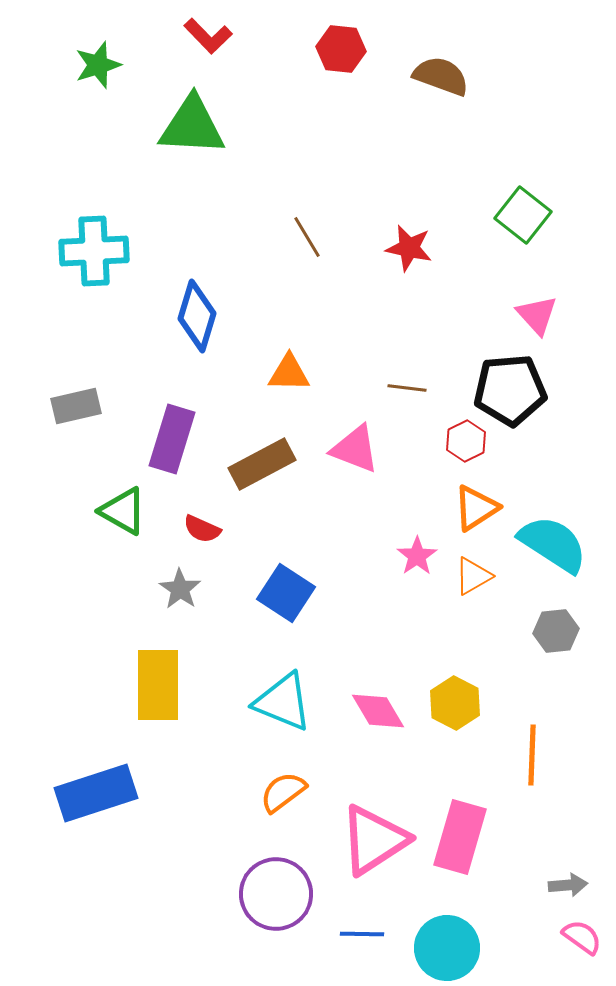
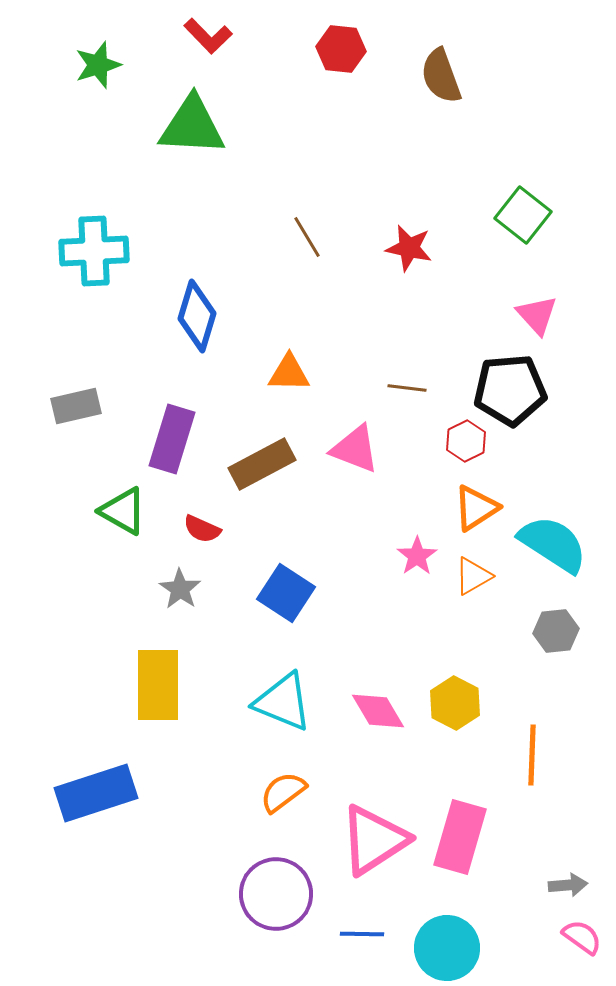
brown semicircle at (441, 76): rotated 130 degrees counterclockwise
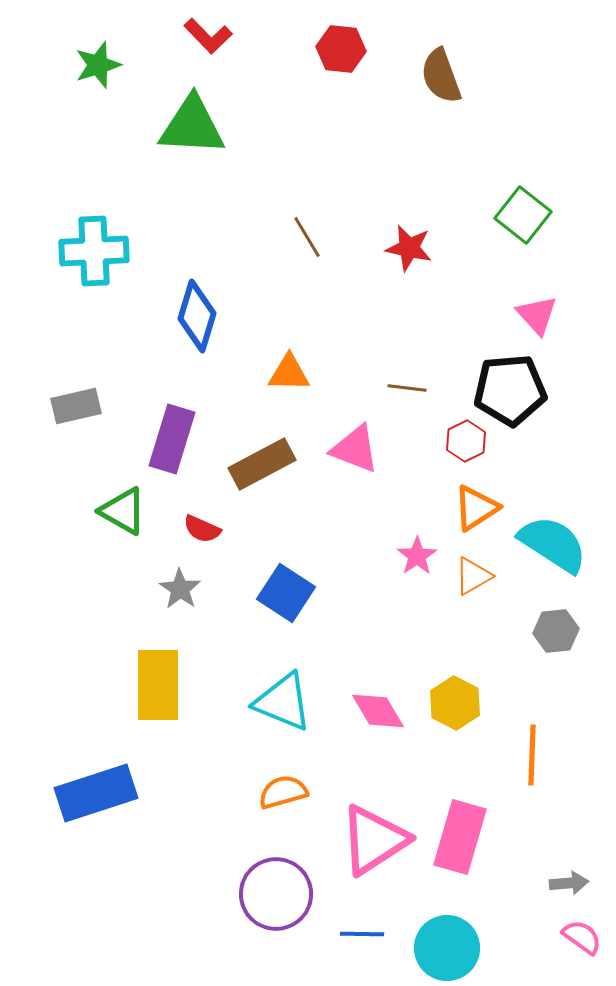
orange semicircle at (283, 792): rotated 21 degrees clockwise
gray arrow at (568, 885): moved 1 px right, 2 px up
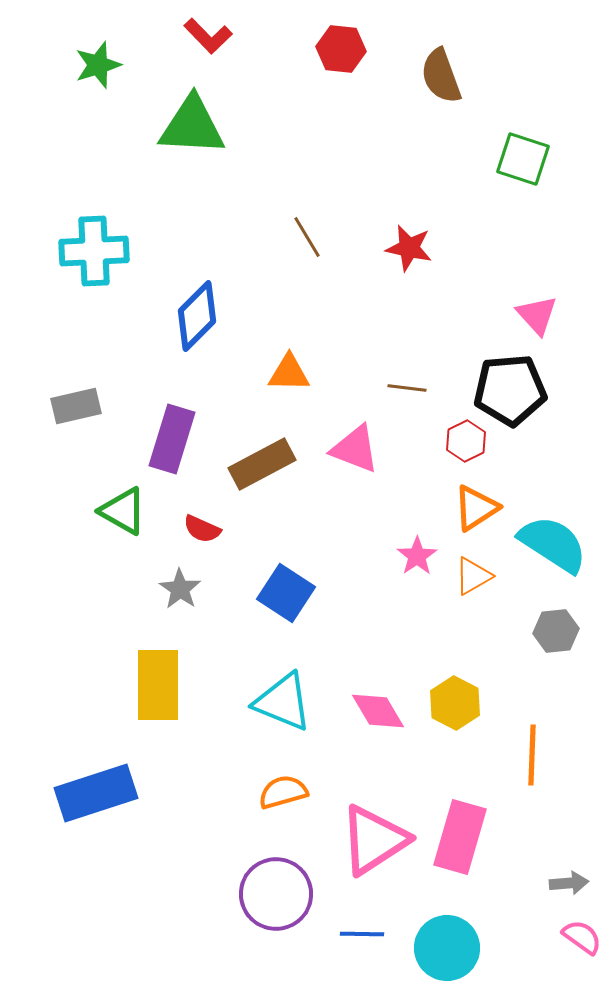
green square at (523, 215): moved 56 px up; rotated 20 degrees counterclockwise
blue diamond at (197, 316): rotated 28 degrees clockwise
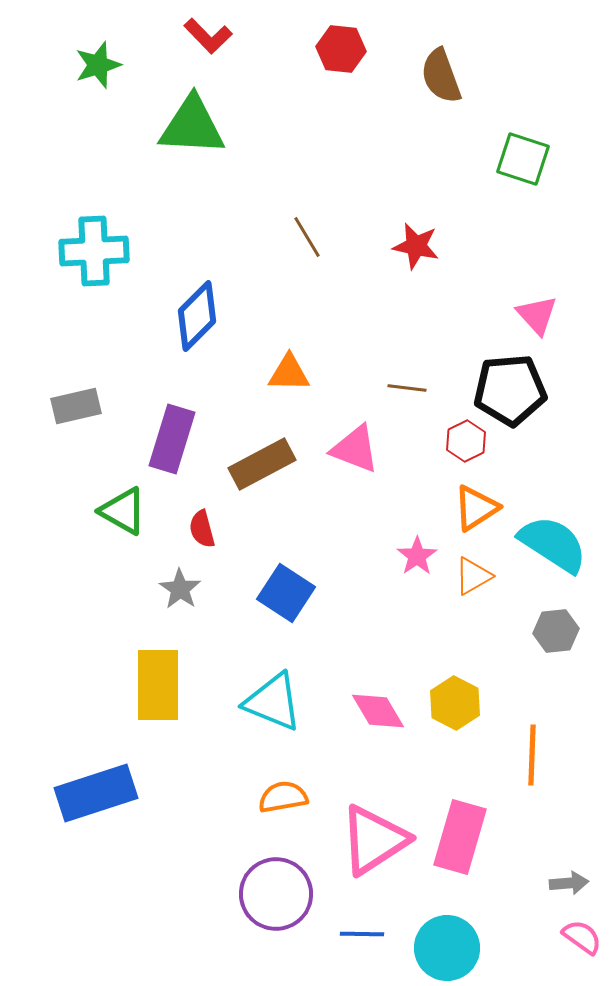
red star at (409, 248): moved 7 px right, 2 px up
red semicircle at (202, 529): rotated 51 degrees clockwise
cyan triangle at (283, 702): moved 10 px left
orange semicircle at (283, 792): moved 5 px down; rotated 6 degrees clockwise
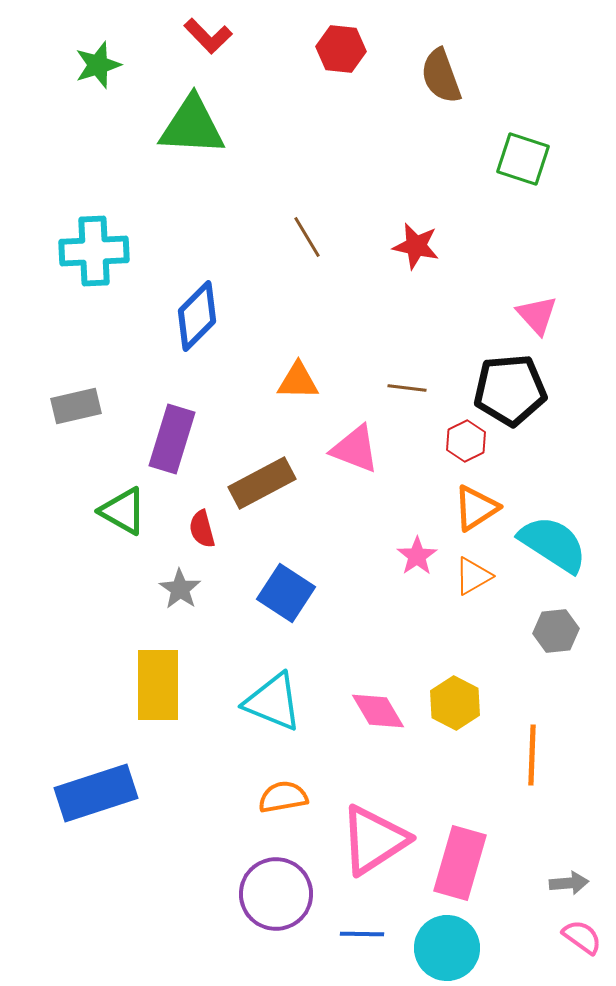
orange triangle at (289, 373): moved 9 px right, 8 px down
brown rectangle at (262, 464): moved 19 px down
pink rectangle at (460, 837): moved 26 px down
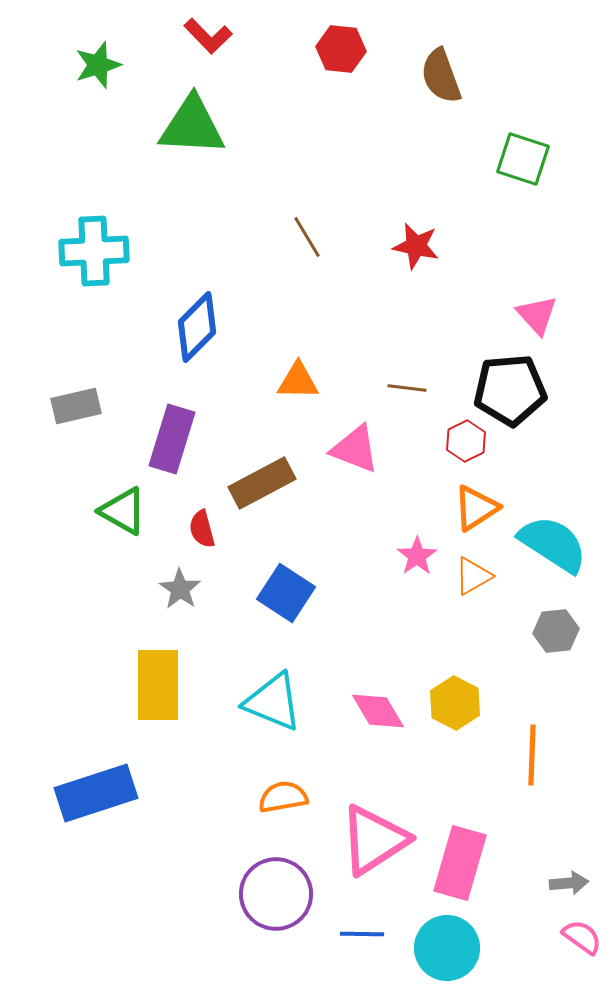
blue diamond at (197, 316): moved 11 px down
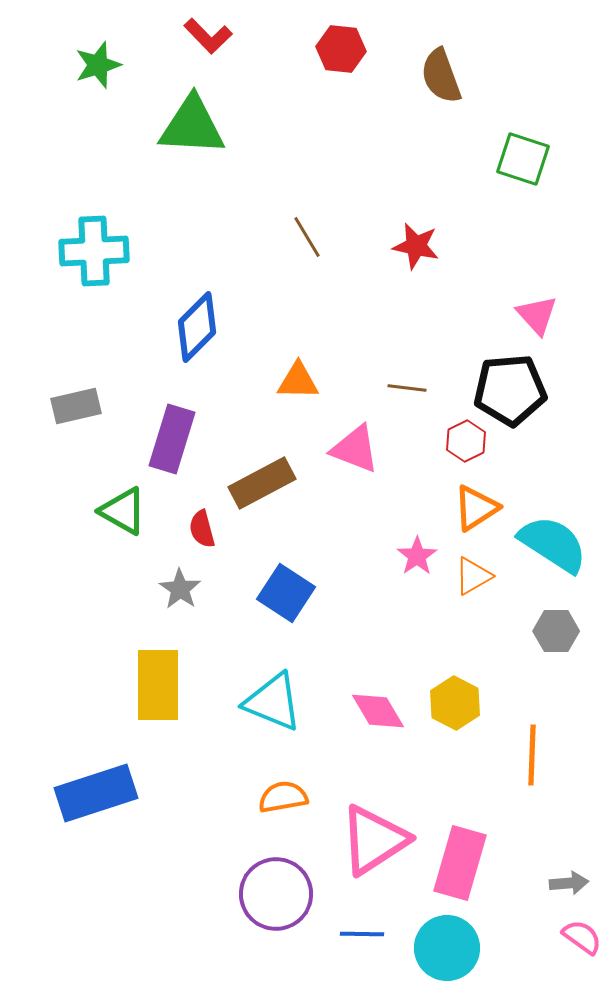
gray hexagon at (556, 631): rotated 6 degrees clockwise
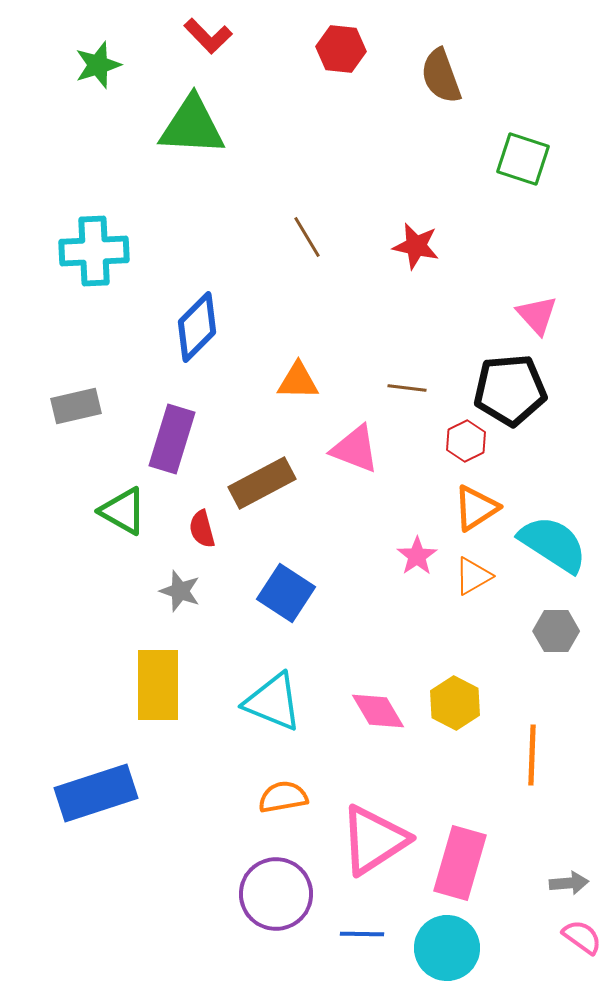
gray star at (180, 589): moved 2 px down; rotated 15 degrees counterclockwise
